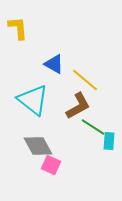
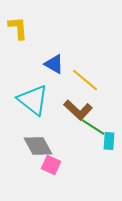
brown L-shape: moved 4 px down; rotated 72 degrees clockwise
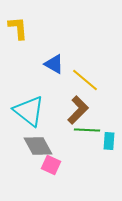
cyan triangle: moved 4 px left, 11 px down
brown L-shape: rotated 88 degrees counterclockwise
green line: moved 6 px left, 3 px down; rotated 30 degrees counterclockwise
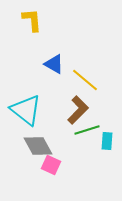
yellow L-shape: moved 14 px right, 8 px up
cyan triangle: moved 3 px left, 1 px up
green line: rotated 20 degrees counterclockwise
cyan rectangle: moved 2 px left
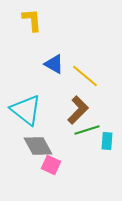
yellow line: moved 4 px up
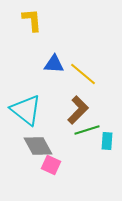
blue triangle: rotated 25 degrees counterclockwise
yellow line: moved 2 px left, 2 px up
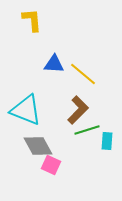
cyan triangle: rotated 16 degrees counterclockwise
